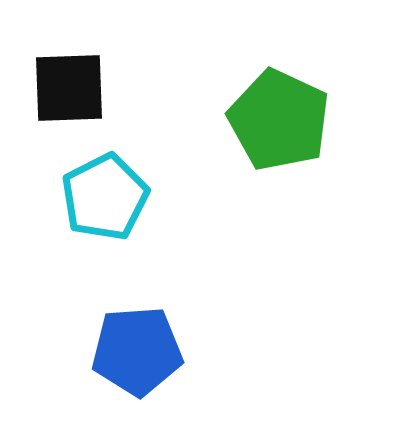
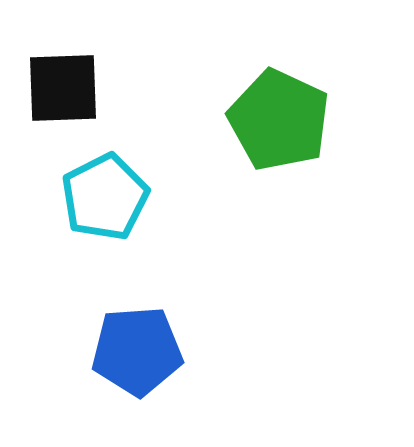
black square: moved 6 px left
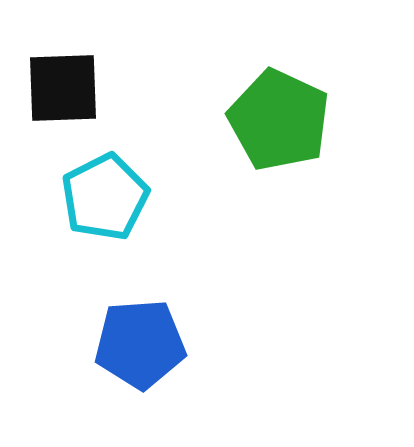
blue pentagon: moved 3 px right, 7 px up
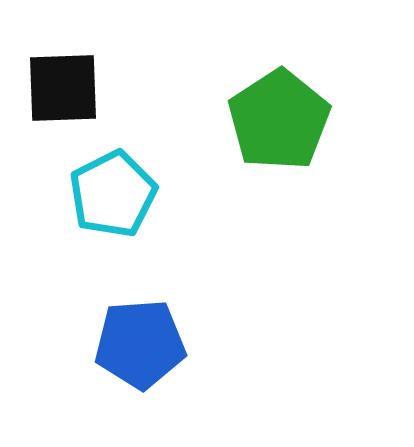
green pentagon: rotated 14 degrees clockwise
cyan pentagon: moved 8 px right, 3 px up
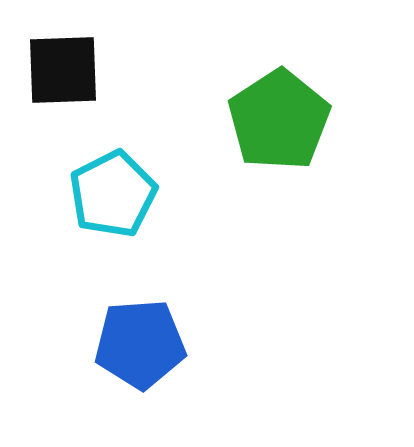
black square: moved 18 px up
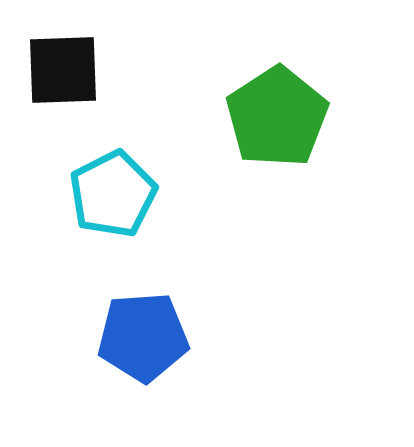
green pentagon: moved 2 px left, 3 px up
blue pentagon: moved 3 px right, 7 px up
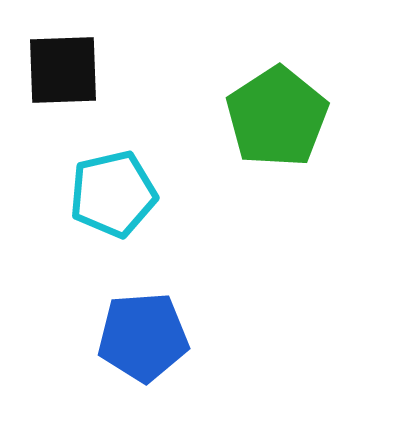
cyan pentagon: rotated 14 degrees clockwise
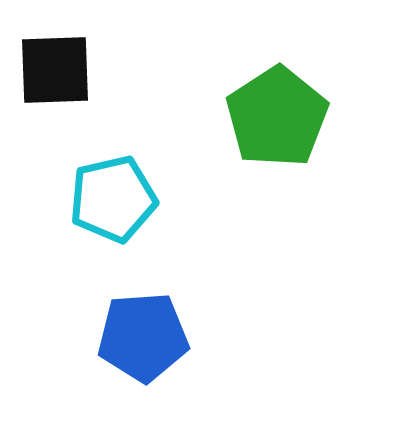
black square: moved 8 px left
cyan pentagon: moved 5 px down
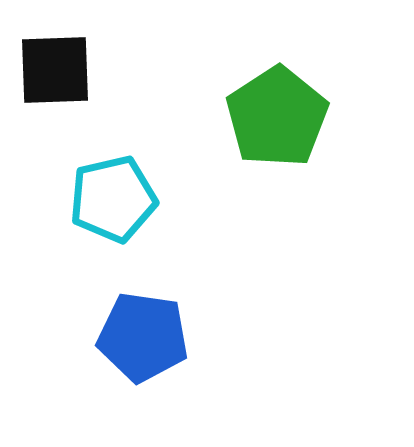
blue pentagon: rotated 12 degrees clockwise
